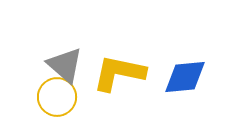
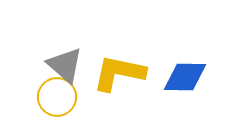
blue diamond: rotated 6 degrees clockwise
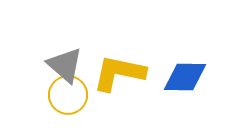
yellow circle: moved 11 px right, 2 px up
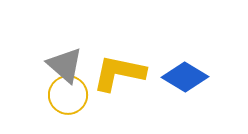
blue diamond: rotated 30 degrees clockwise
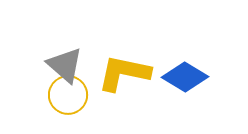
yellow L-shape: moved 5 px right
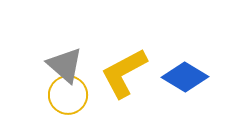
yellow L-shape: rotated 40 degrees counterclockwise
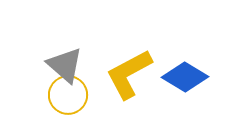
yellow L-shape: moved 5 px right, 1 px down
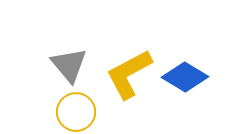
gray triangle: moved 4 px right; rotated 9 degrees clockwise
yellow circle: moved 8 px right, 17 px down
